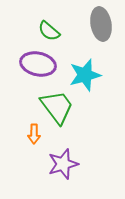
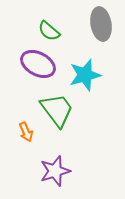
purple ellipse: rotated 16 degrees clockwise
green trapezoid: moved 3 px down
orange arrow: moved 8 px left, 2 px up; rotated 24 degrees counterclockwise
purple star: moved 8 px left, 7 px down
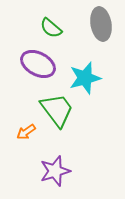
green semicircle: moved 2 px right, 3 px up
cyan star: moved 3 px down
orange arrow: rotated 78 degrees clockwise
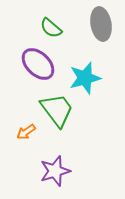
purple ellipse: rotated 16 degrees clockwise
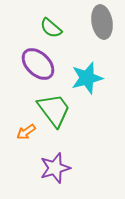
gray ellipse: moved 1 px right, 2 px up
cyan star: moved 2 px right
green trapezoid: moved 3 px left
purple star: moved 3 px up
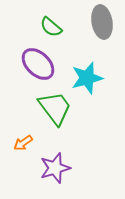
green semicircle: moved 1 px up
green trapezoid: moved 1 px right, 2 px up
orange arrow: moved 3 px left, 11 px down
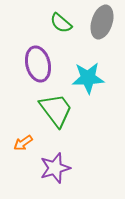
gray ellipse: rotated 28 degrees clockwise
green semicircle: moved 10 px right, 4 px up
purple ellipse: rotated 32 degrees clockwise
cyan star: moved 1 px right; rotated 12 degrees clockwise
green trapezoid: moved 1 px right, 2 px down
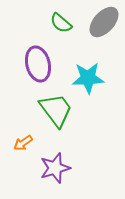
gray ellipse: moved 2 px right; rotated 24 degrees clockwise
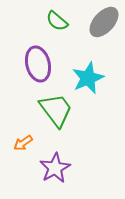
green semicircle: moved 4 px left, 2 px up
cyan star: rotated 20 degrees counterclockwise
purple star: rotated 12 degrees counterclockwise
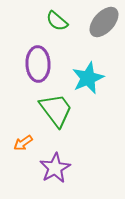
purple ellipse: rotated 12 degrees clockwise
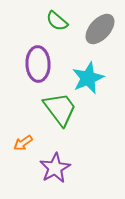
gray ellipse: moved 4 px left, 7 px down
green trapezoid: moved 4 px right, 1 px up
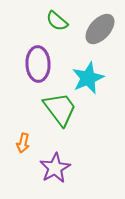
orange arrow: rotated 42 degrees counterclockwise
